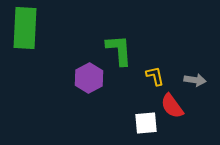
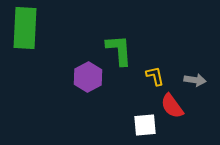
purple hexagon: moved 1 px left, 1 px up
white square: moved 1 px left, 2 px down
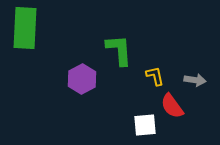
purple hexagon: moved 6 px left, 2 px down
